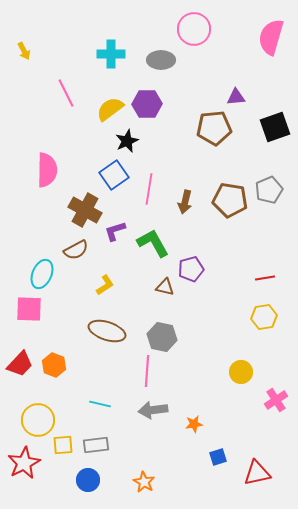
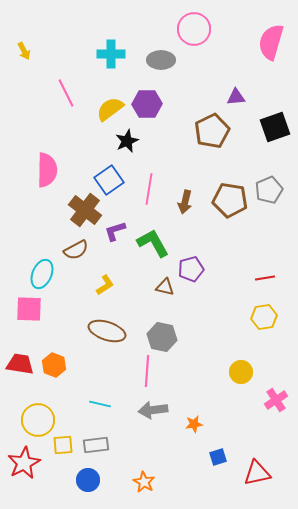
pink semicircle at (271, 37): moved 5 px down
brown pentagon at (214, 128): moved 2 px left, 3 px down; rotated 20 degrees counterclockwise
blue square at (114, 175): moved 5 px left, 5 px down
brown cross at (85, 210): rotated 8 degrees clockwise
red trapezoid at (20, 364): rotated 124 degrees counterclockwise
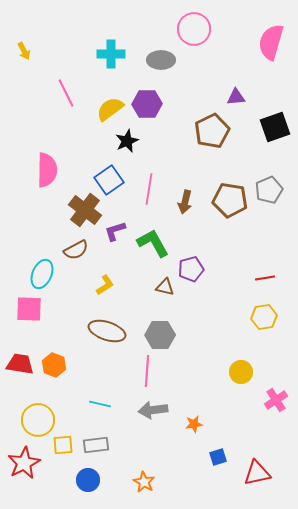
gray hexagon at (162, 337): moved 2 px left, 2 px up; rotated 12 degrees counterclockwise
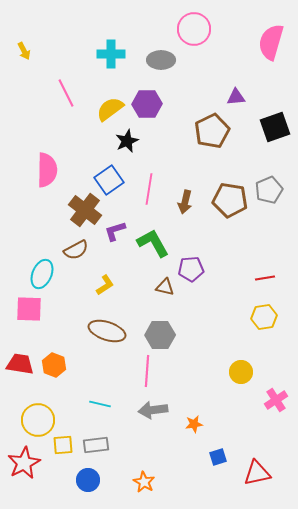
purple pentagon at (191, 269): rotated 10 degrees clockwise
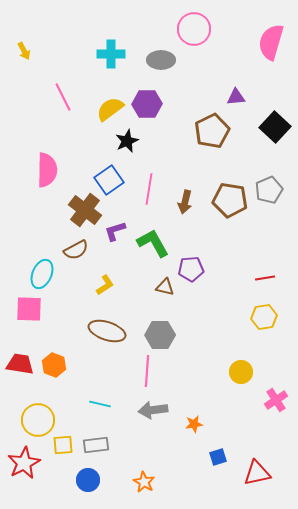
pink line at (66, 93): moved 3 px left, 4 px down
black square at (275, 127): rotated 28 degrees counterclockwise
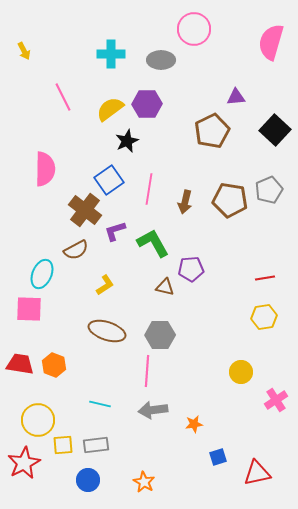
black square at (275, 127): moved 3 px down
pink semicircle at (47, 170): moved 2 px left, 1 px up
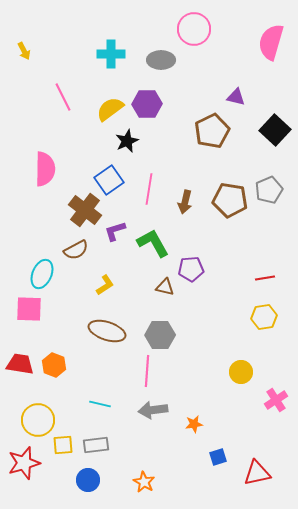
purple triangle at (236, 97): rotated 18 degrees clockwise
red star at (24, 463): rotated 12 degrees clockwise
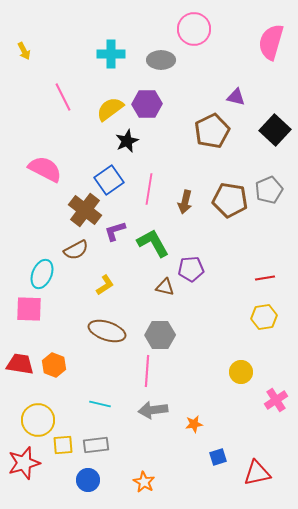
pink semicircle at (45, 169): rotated 64 degrees counterclockwise
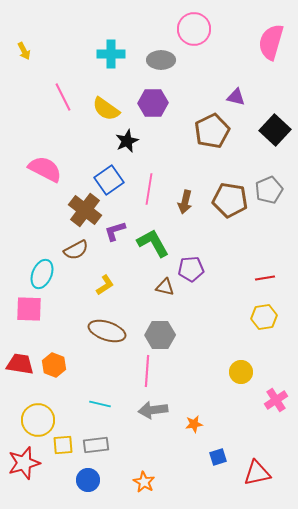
purple hexagon at (147, 104): moved 6 px right, 1 px up
yellow semicircle at (110, 109): moved 4 px left; rotated 108 degrees counterclockwise
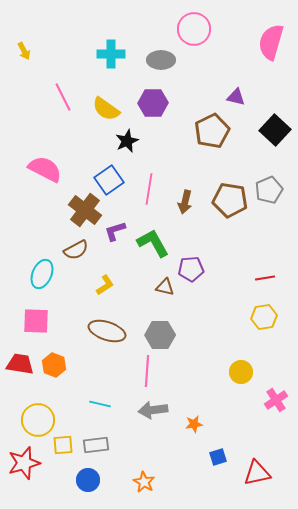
pink square at (29, 309): moved 7 px right, 12 px down
